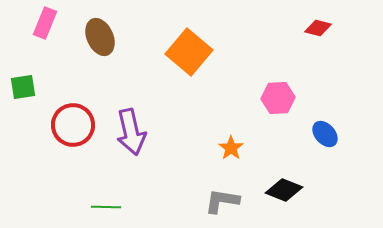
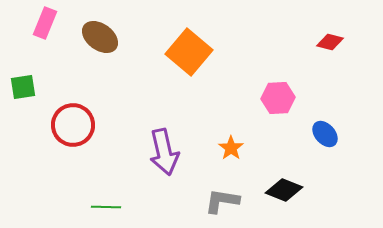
red diamond: moved 12 px right, 14 px down
brown ellipse: rotated 30 degrees counterclockwise
purple arrow: moved 33 px right, 20 px down
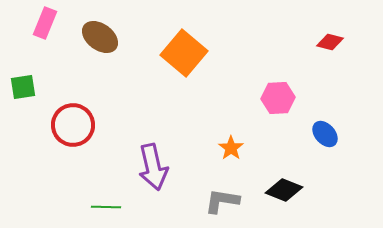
orange square: moved 5 px left, 1 px down
purple arrow: moved 11 px left, 15 px down
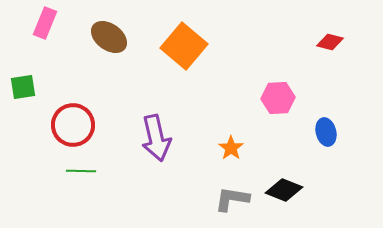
brown ellipse: moved 9 px right
orange square: moved 7 px up
blue ellipse: moved 1 px right, 2 px up; rotated 28 degrees clockwise
purple arrow: moved 3 px right, 29 px up
gray L-shape: moved 10 px right, 2 px up
green line: moved 25 px left, 36 px up
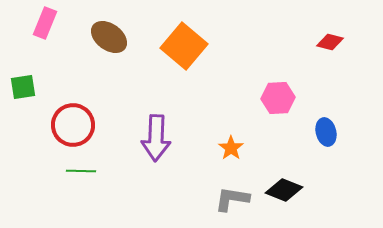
purple arrow: rotated 15 degrees clockwise
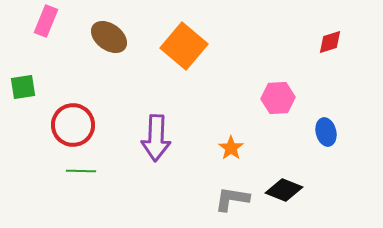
pink rectangle: moved 1 px right, 2 px up
red diamond: rotated 32 degrees counterclockwise
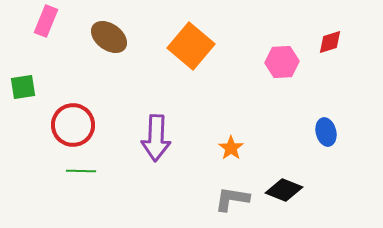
orange square: moved 7 px right
pink hexagon: moved 4 px right, 36 px up
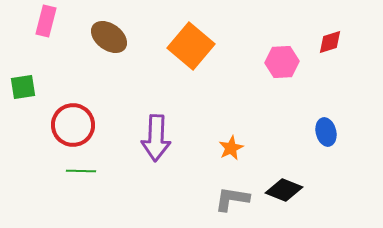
pink rectangle: rotated 8 degrees counterclockwise
orange star: rotated 10 degrees clockwise
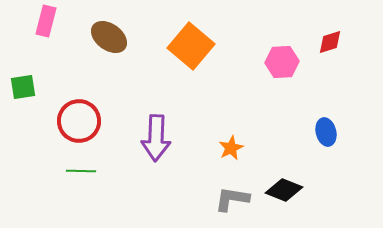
red circle: moved 6 px right, 4 px up
